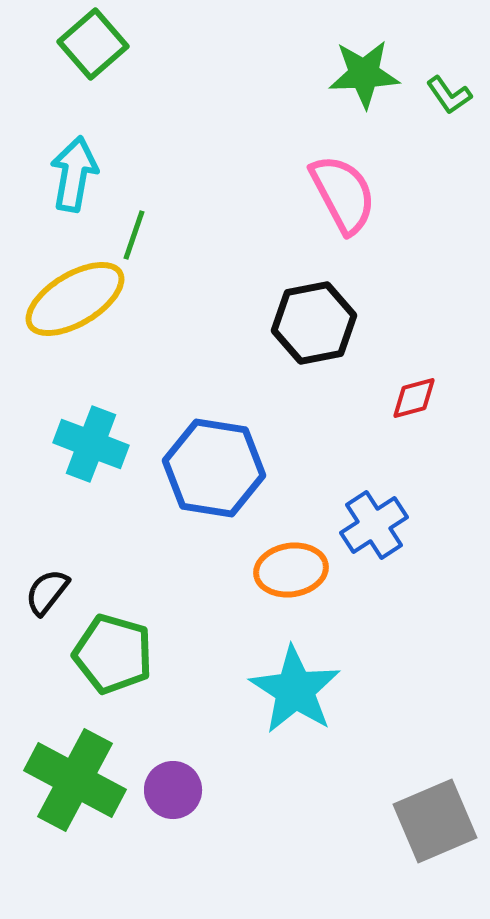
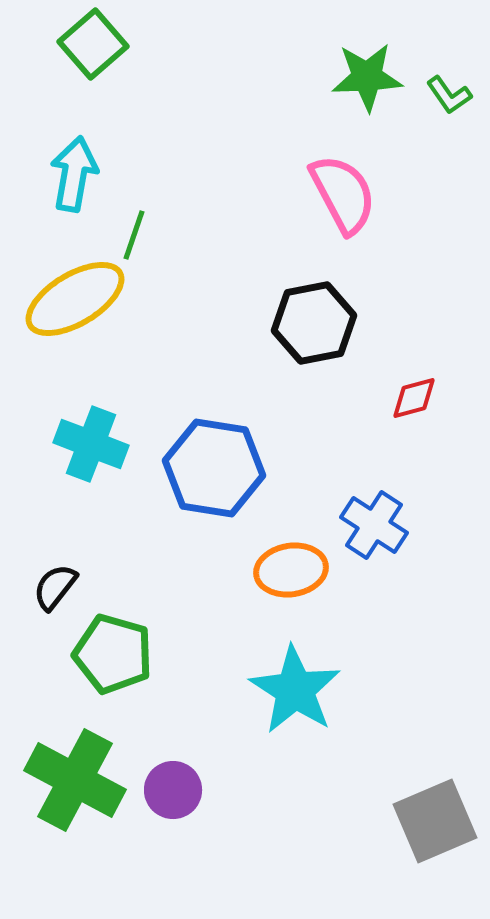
green star: moved 3 px right, 3 px down
blue cross: rotated 24 degrees counterclockwise
black semicircle: moved 8 px right, 5 px up
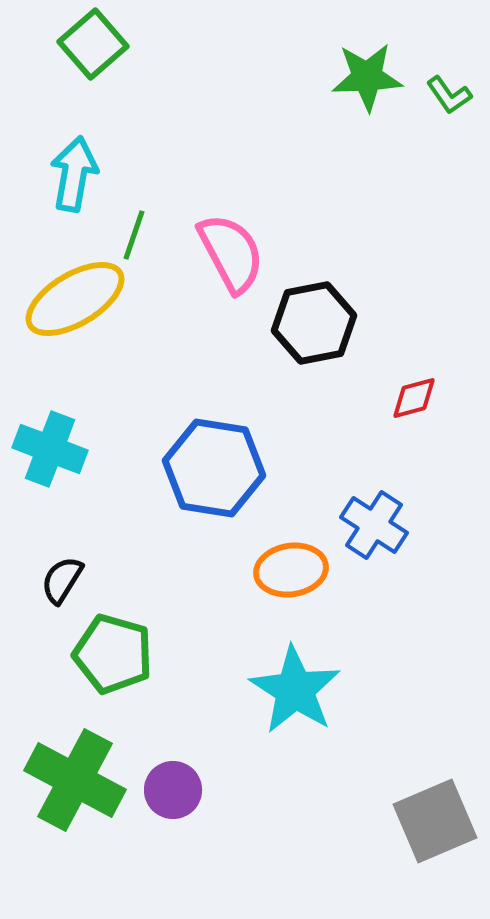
pink semicircle: moved 112 px left, 59 px down
cyan cross: moved 41 px left, 5 px down
black semicircle: moved 7 px right, 7 px up; rotated 6 degrees counterclockwise
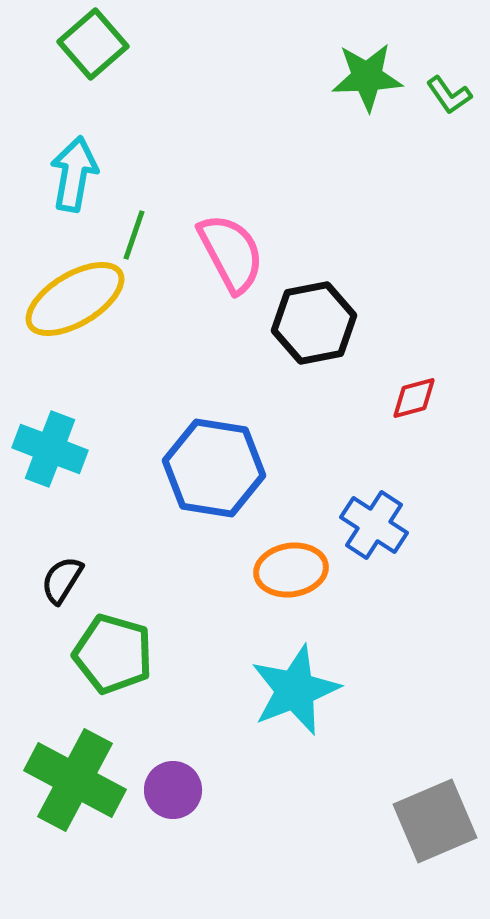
cyan star: rotated 18 degrees clockwise
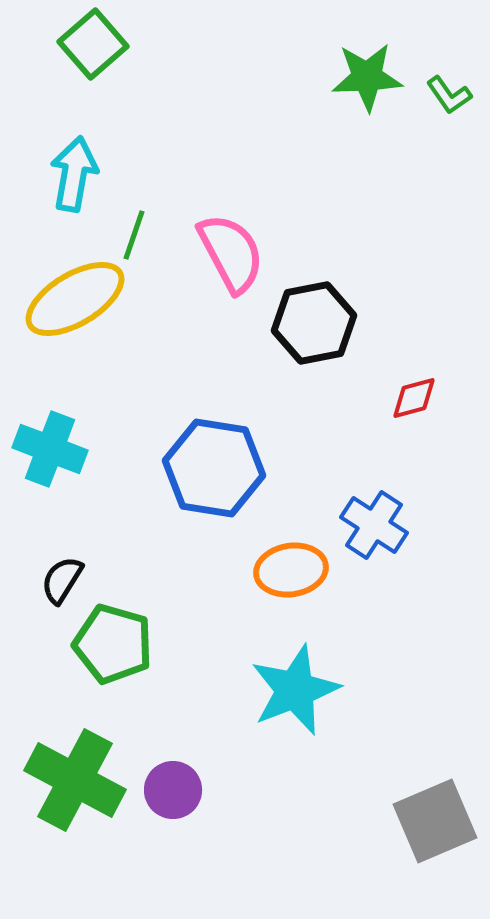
green pentagon: moved 10 px up
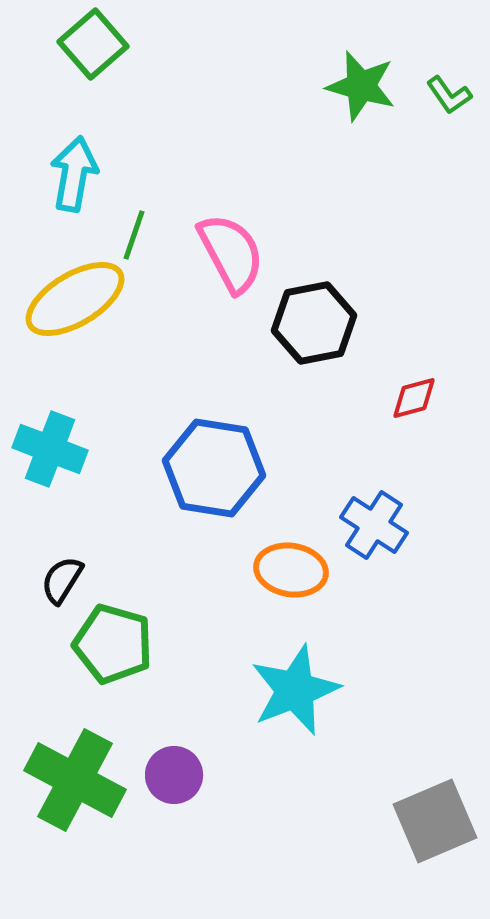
green star: moved 6 px left, 9 px down; rotated 18 degrees clockwise
orange ellipse: rotated 18 degrees clockwise
purple circle: moved 1 px right, 15 px up
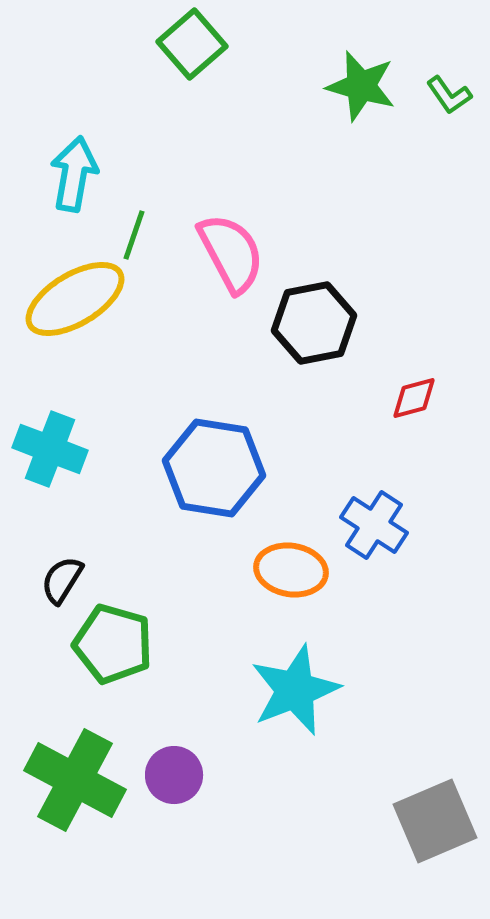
green square: moved 99 px right
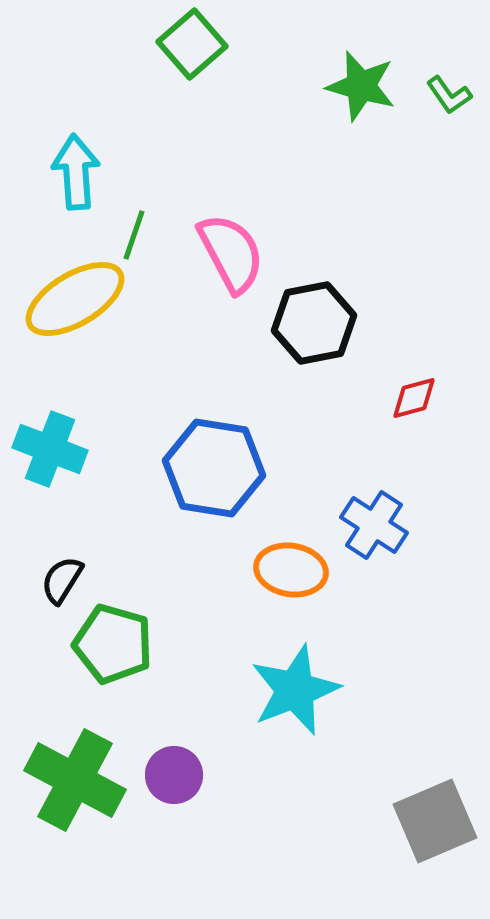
cyan arrow: moved 2 px right, 2 px up; rotated 14 degrees counterclockwise
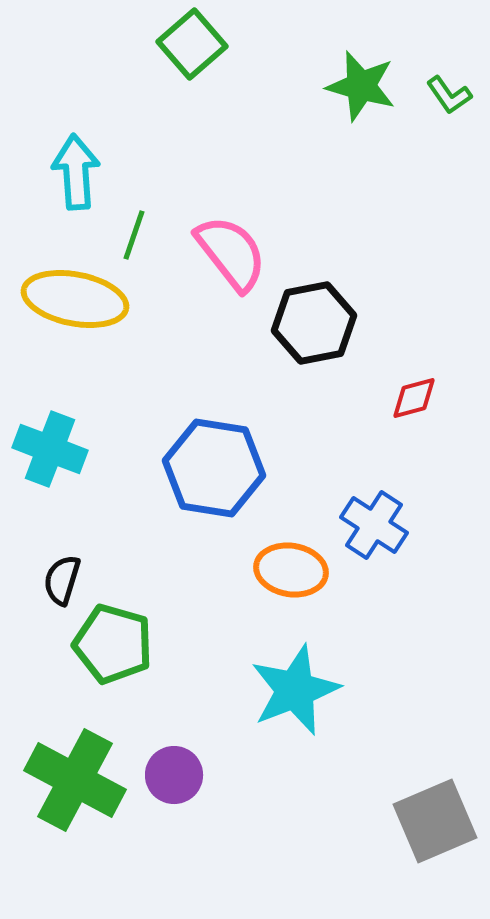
pink semicircle: rotated 10 degrees counterclockwise
yellow ellipse: rotated 42 degrees clockwise
black semicircle: rotated 15 degrees counterclockwise
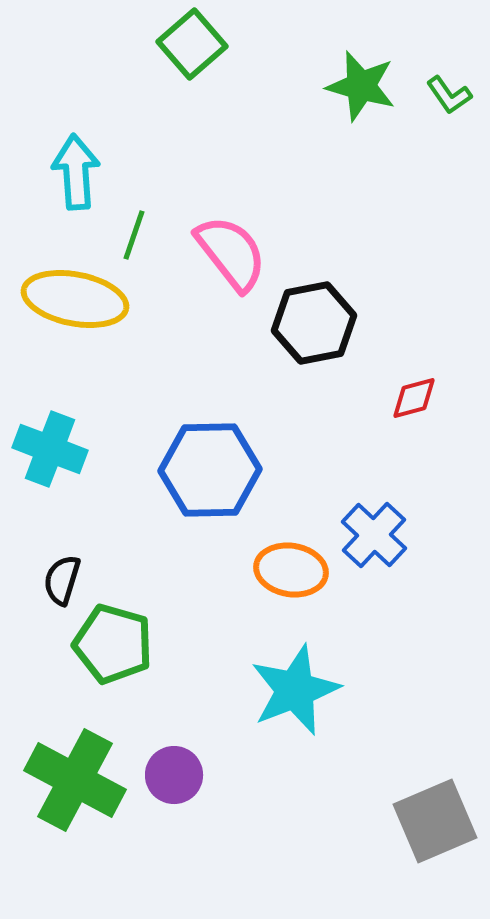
blue hexagon: moved 4 px left, 2 px down; rotated 10 degrees counterclockwise
blue cross: moved 10 px down; rotated 10 degrees clockwise
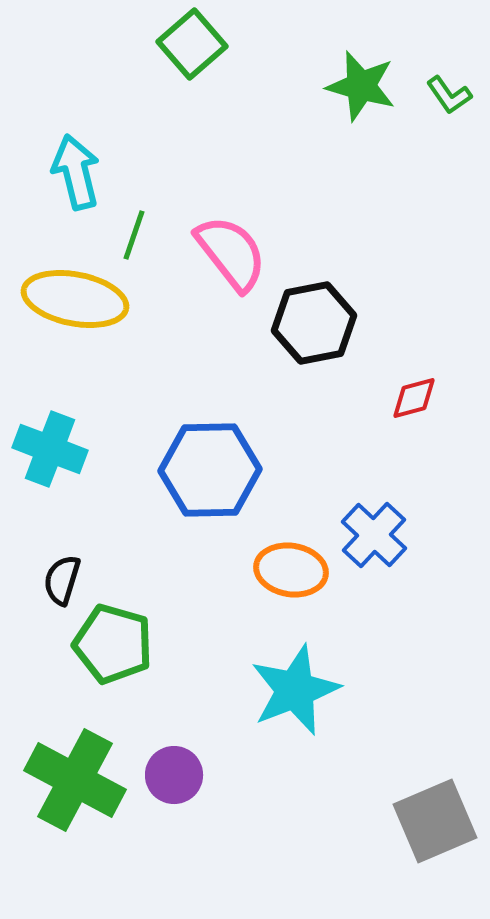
cyan arrow: rotated 10 degrees counterclockwise
